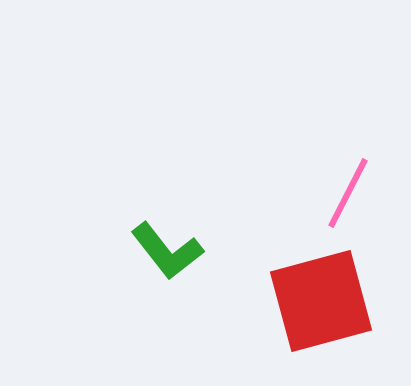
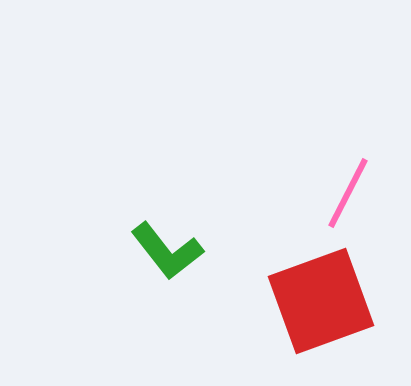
red square: rotated 5 degrees counterclockwise
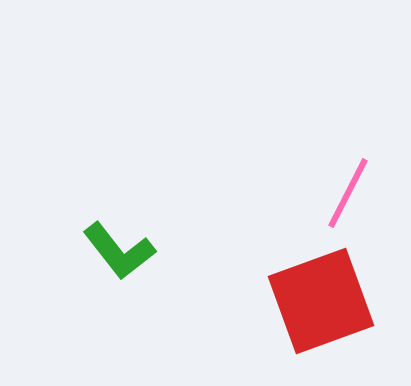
green L-shape: moved 48 px left
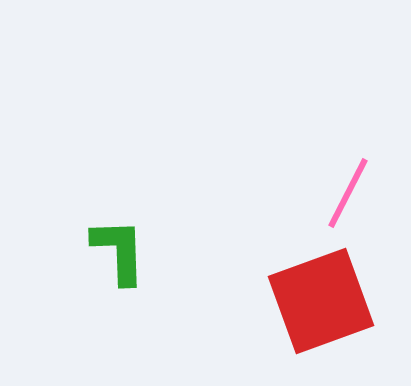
green L-shape: rotated 144 degrees counterclockwise
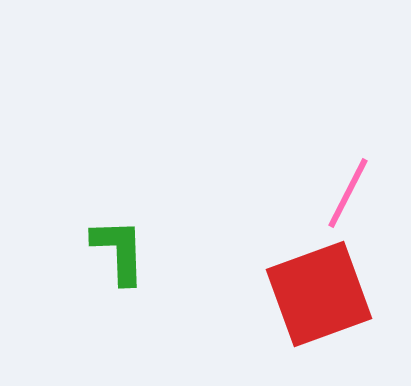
red square: moved 2 px left, 7 px up
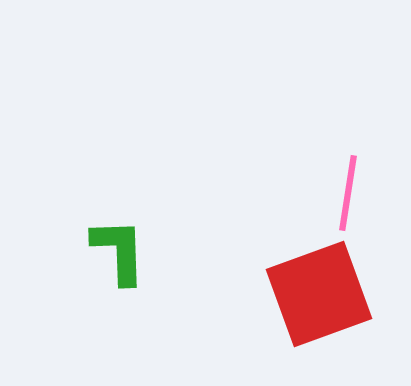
pink line: rotated 18 degrees counterclockwise
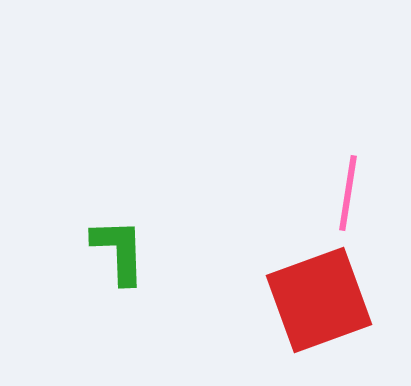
red square: moved 6 px down
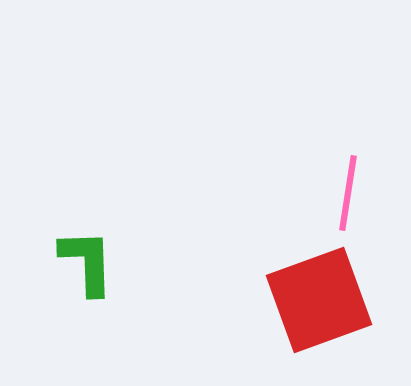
green L-shape: moved 32 px left, 11 px down
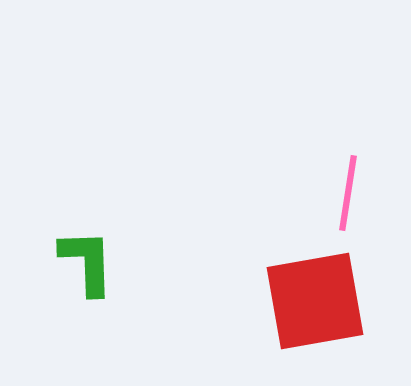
red square: moved 4 px left, 1 px down; rotated 10 degrees clockwise
